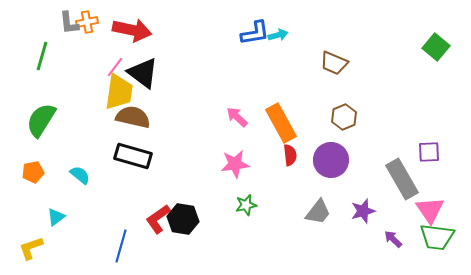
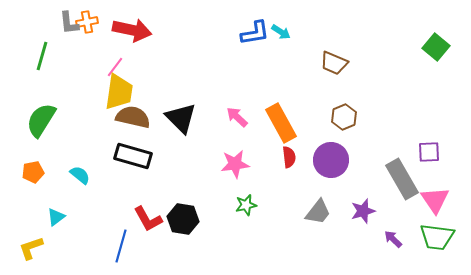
cyan arrow: moved 3 px right, 3 px up; rotated 48 degrees clockwise
black triangle: moved 38 px right, 45 px down; rotated 8 degrees clockwise
red semicircle: moved 1 px left, 2 px down
pink triangle: moved 5 px right, 10 px up
red L-shape: moved 10 px left; rotated 84 degrees counterclockwise
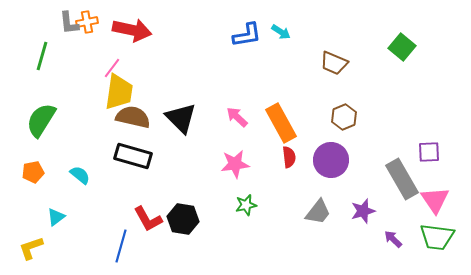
blue L-shape: moved 8 px left, 2 px down
green square: moved 34 px left
pink line: moved 3 px left, 1 px down
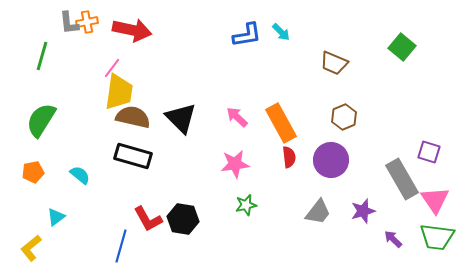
cyan arrow: rotated 12 degrees clockwise
purple square: rotated 20 degrees clockwise
yellow L-shape: rotated 20 degrees counterclockwise
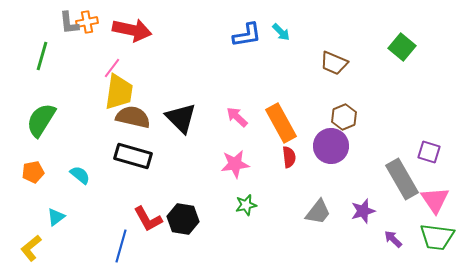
purple circle: moved 14 px up
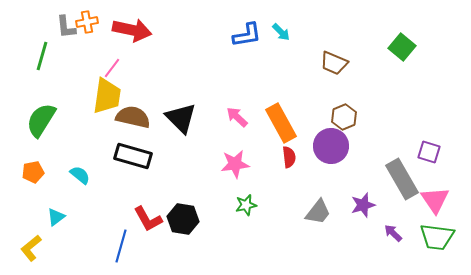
gray L-shape: moved 3 px left, 4 px down
yellow trapezoid: moved 12 px left, 4 px down
purple star: moved 6 px up
purple arrow: moved 6 px up
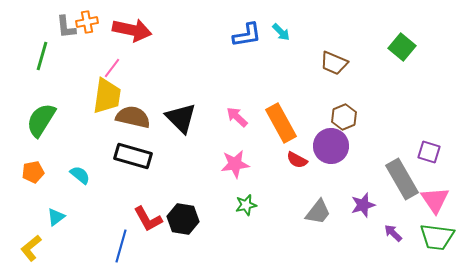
red semicircle: moved 8 px right, 3 px down; rotated 125 degrees clockwise
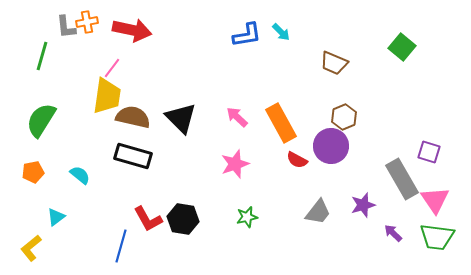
pink star: rotated 12 degrees counterclockwise
green star: moved 1 px right, 12 px down
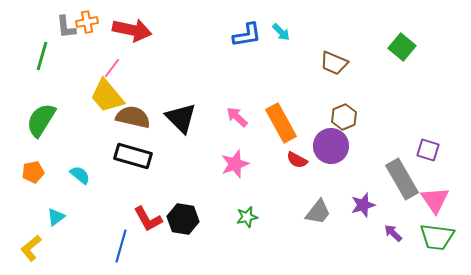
yellow trapezoid: rotated 132 degrees clockwise
purple square: moved 1 px left, 2 px up
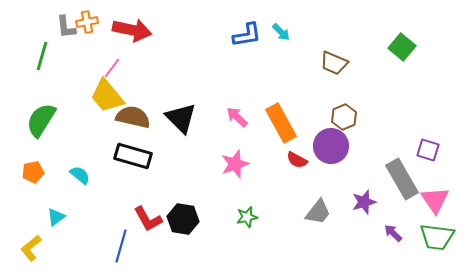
purple star: moved 1 px right, 3 px up
